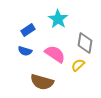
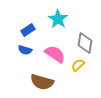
blue semicircle: moved 1 px up
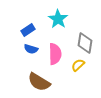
blue semicircle: moved 6 px right, 1 px up
pink semicircle: rotated 55 degrees clockwise
brown semicircle: moved 3 px left; rotated 15 degrees clockwise
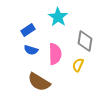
cyan star: moved 2 px up
gray diamond: moved 2 px up
blue semicircle: moved 1 px down
yellow semicircle: rotated 24 degrees counterclockwise
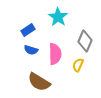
gray diamond: rotated 15 degrees clockwise
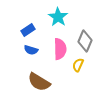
pink semicircle: moved 5 px right, 5 px up
